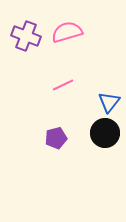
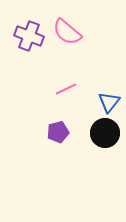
pink semicircle: rotated 124 degrees counterclockwise
purple cross: moved 3 px right
pink line: moved 3 px right, 4 px down
purple pentagon: moved 2 px right, 6 px up
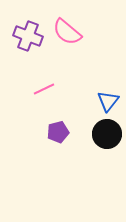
purple cross: moved 1 px left
pink line: moved 22 px left
blue triangle: moved 1 px left, 1 px up
black circle: moved 2 px right, 1 px down
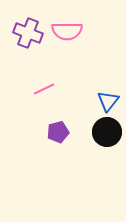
pink semicircle: moved 1 px up; rotated 40 degrees counterclockwise
purple cross: moved 3 px up
black circle: moved 2 px up
